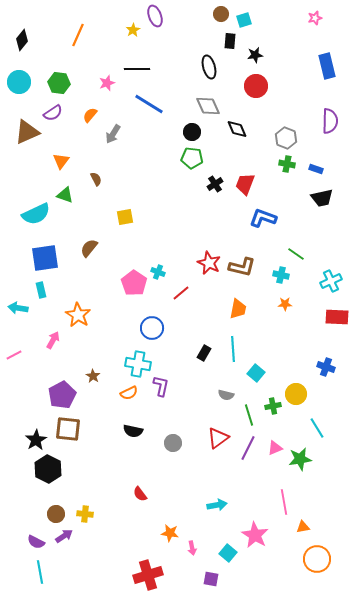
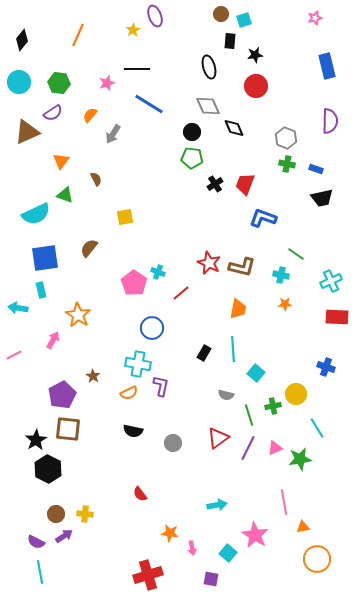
black diamond at (237, 129): moved 3 px left, 1 px up
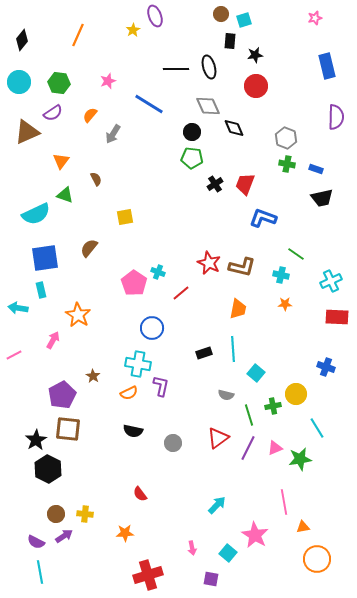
black line at (137, 69): moved 39 px right
pink star at (107, 83): moved 1 px right, 2 px up
purple semicircle at (330, 121): moved 6 px right, 4 px up
black rectangle at (204, 353): rotated 42 degrees clockwise
cyan arrow at (217, 505): rotated 36 degrees counterclockwise
orange star at (170, 533): moved 45 px left; rotated 12 degrees counterclockwise
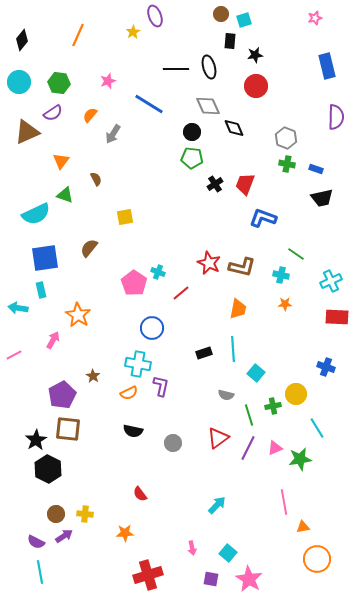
yellow star at (133, 30): moved 2 px down
pink star at (255, 535): moved 6 px left, 44 px down
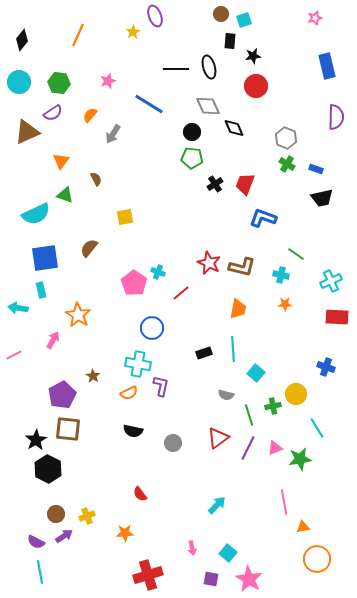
black star at (255, 55): moved 2 px left, 1 px down
green cross at (287, 164): rotated 21 degrees clockwise
yellow cross at (85, 514): moved 2 px right, 2 px down; rotated 28 degrees counterclockwise
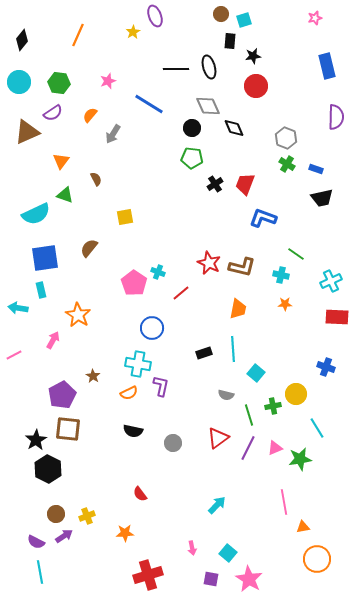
black circle at (192, 132): moved 4 px up
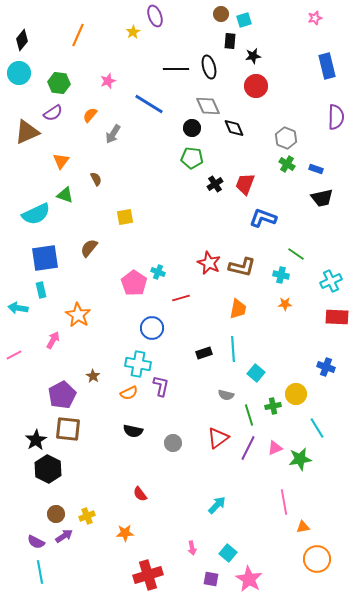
cyan circle at (19, 82): moved 9 px up
red line at (181, 293): moved 5 px down; rotated 24 degrees clockwise
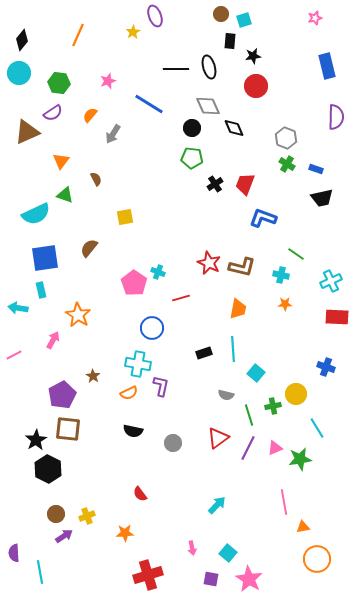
purple semicircle at (36, 542): moved 22 px left, 11 px down; rotated 60 degrees clockwise
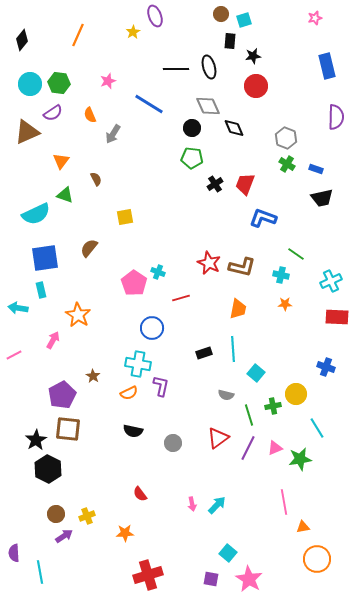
cyan circle at (19, 73): moved 11 px right, 11 px down
orange semicircle at (90, 115): rotated 63 degrees counterclockwise
pink arrow at (192, 548): moved 44 px up
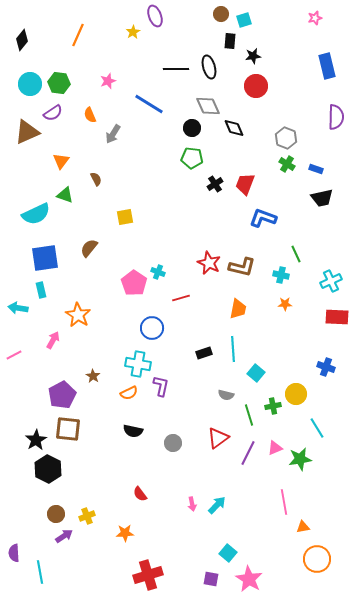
green line at (296, 254): rotated 30 degrees clockwise
purple line at (248, 448): moved 5 px down
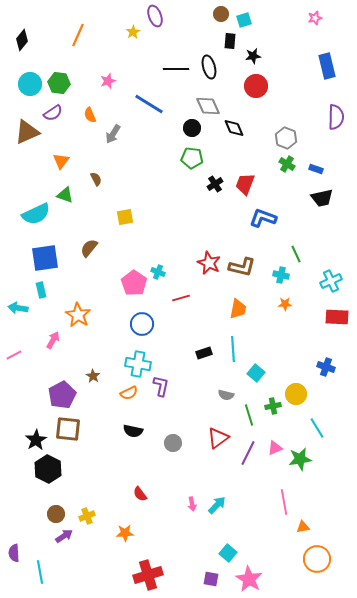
blue circle at (152, 328): moved 10 px left, 4 px up
